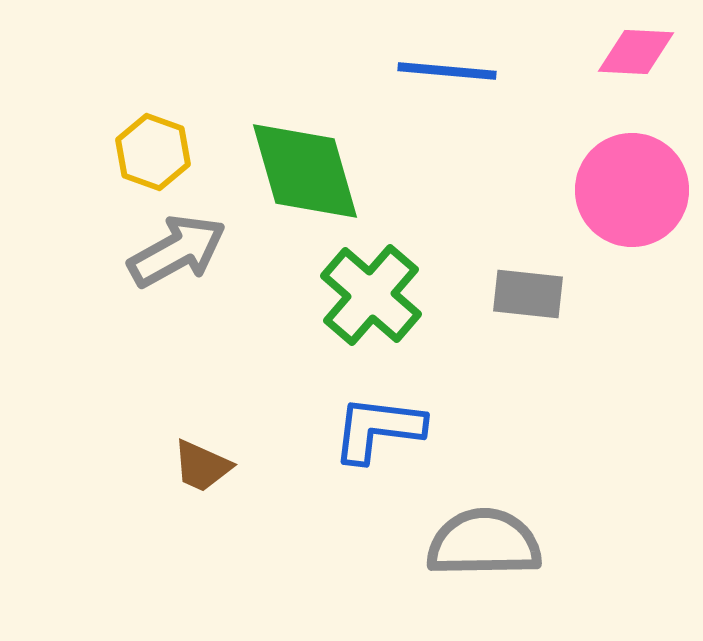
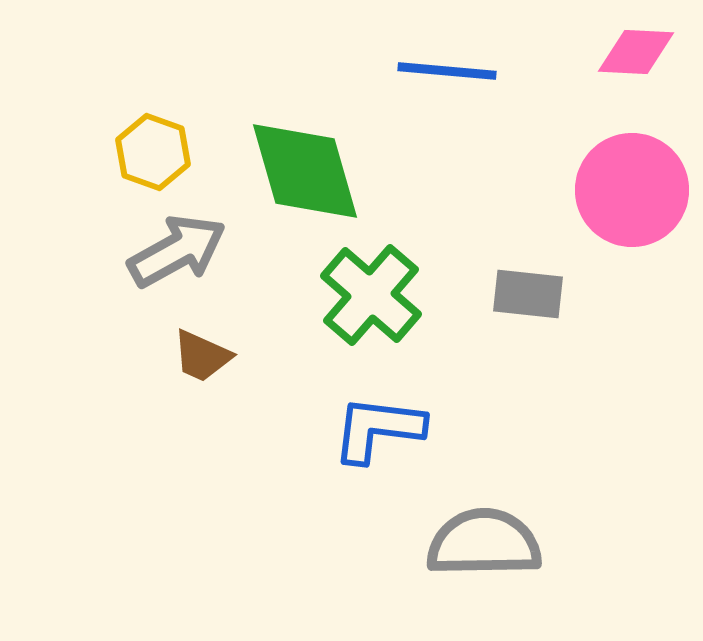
brown trapezoid: moved 110 px up
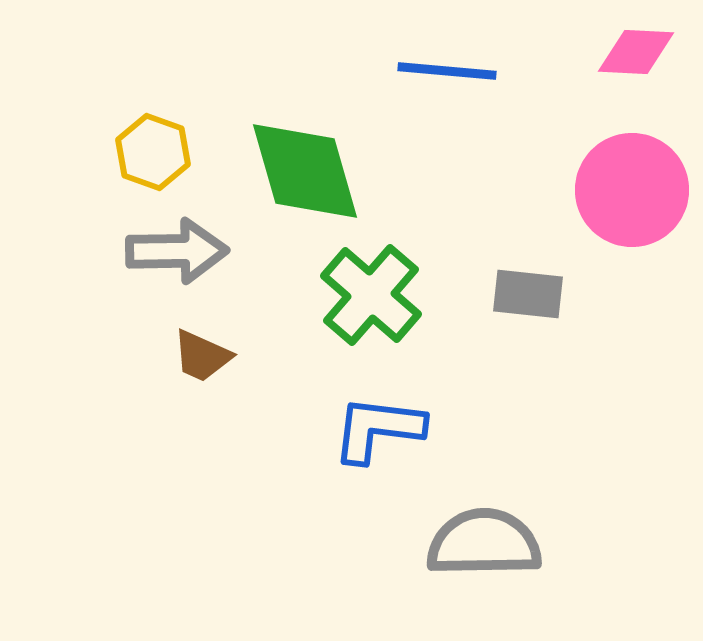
gray arrow: rotated 28 degrees clockwise
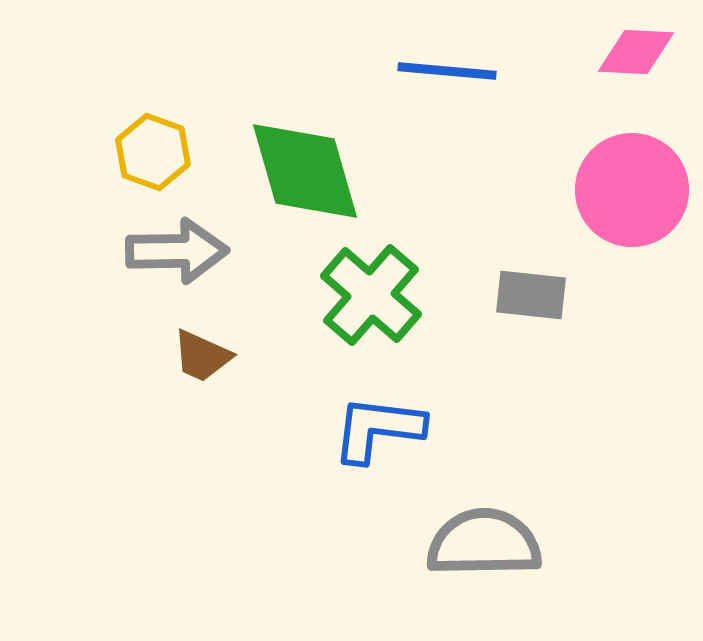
gray rectangle: moved 3 px right, 1 px down
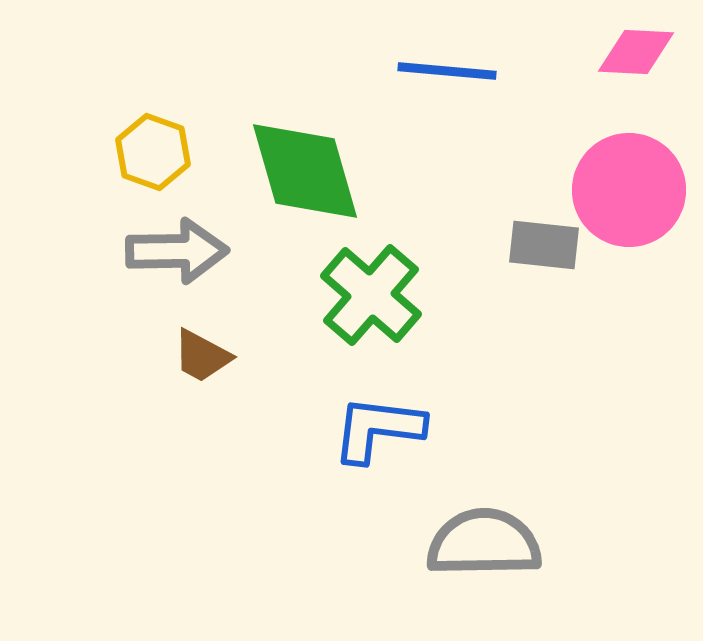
pink circle: moved 3 px left
gray rectangle: moved 13 px right, 50 px up
brown trapezoid: rotated 4 degrees clockwise
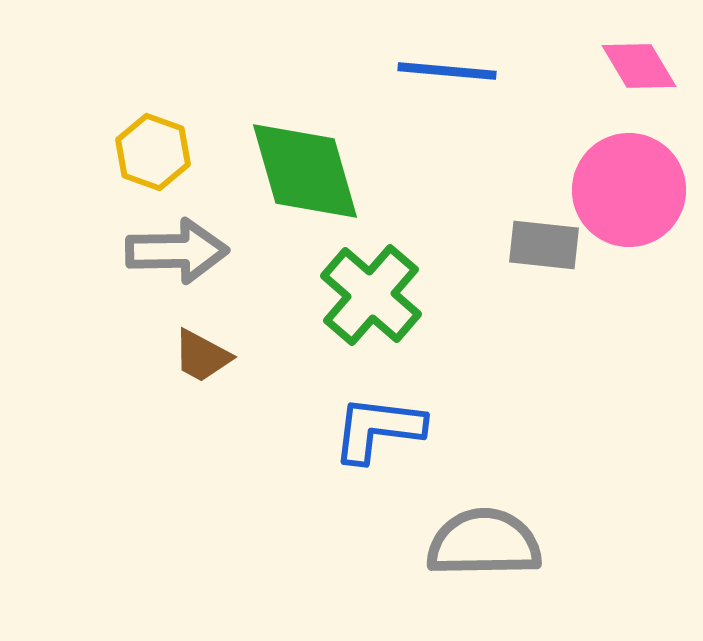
pink diamond: moved 3 px right, 14 px down; rotated 56 degrees clockwise
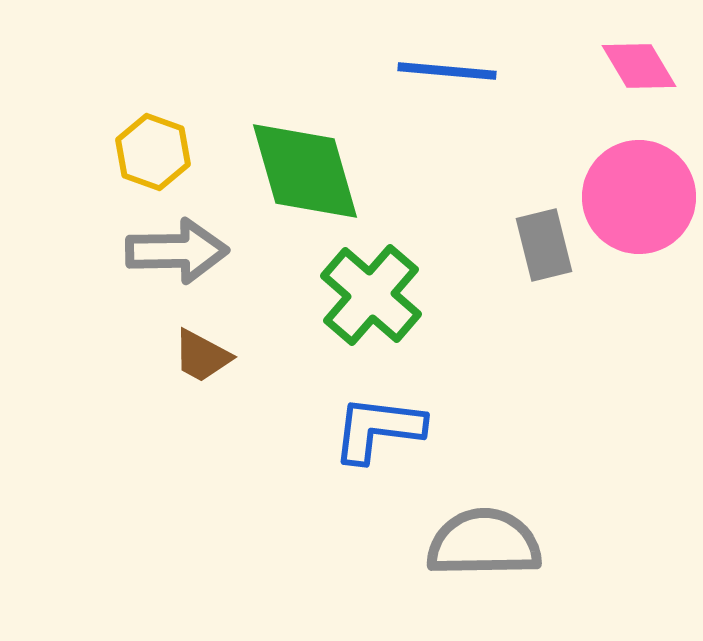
pink circle: moved 10 px right, 7 px down
gray rectangle: rotated 70 degrees clockwise
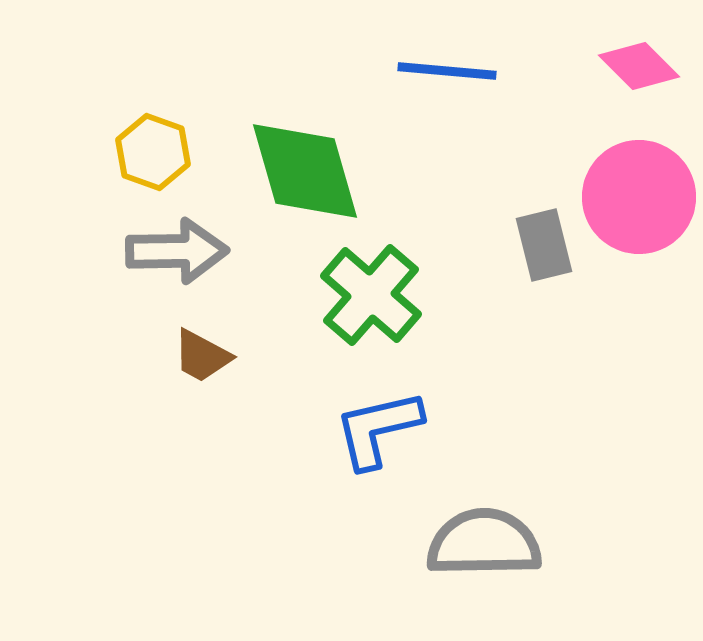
pink diamond: rotated 14 degrees counterclockwise
blue L-shape: rotated 20 degrees counterclockwise
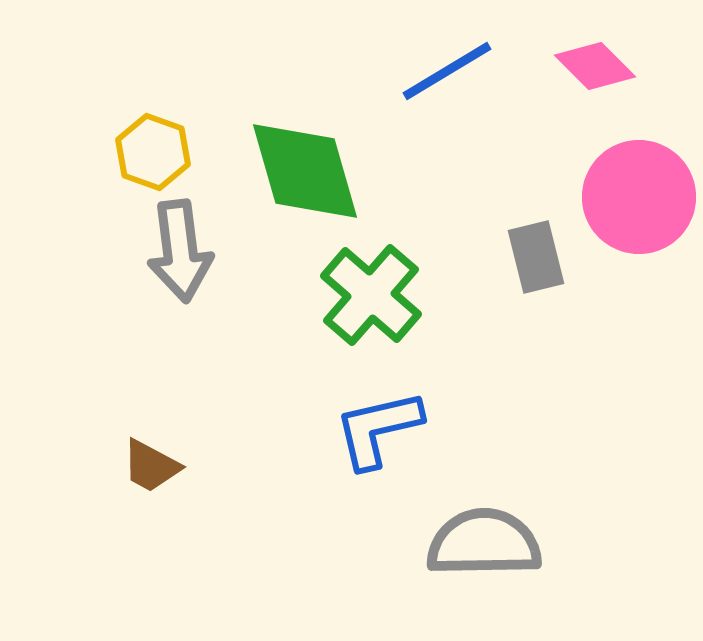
pink diamond: moved 44 px left
blue line: rotated 36 degrees counterclockwise
gray rectangle: moved 8 px left, 12 px down
gray arrow: moved 3 px right; rotated 84 degrees clockwise
brown trapezoid: moved 51 px left, 110 px down
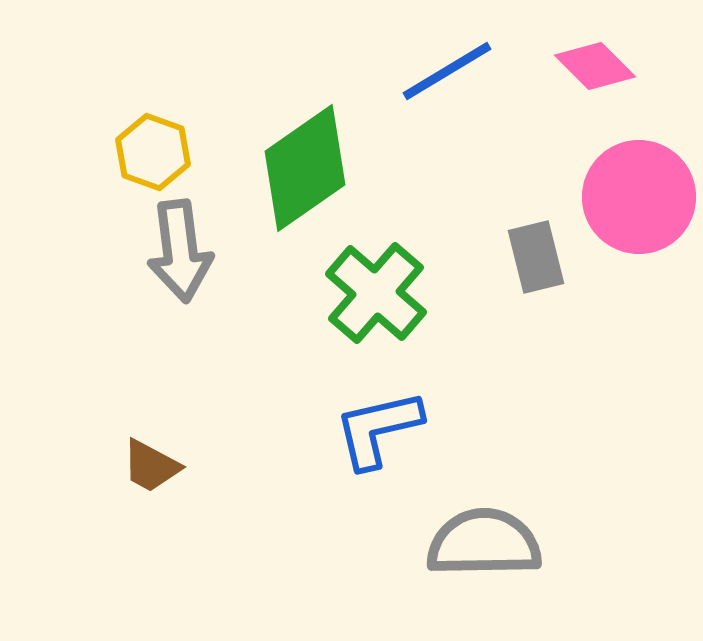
green diamond: moved 3 px up; rotated 71 degrees clockwise
green cross: moved 5 px right, 2 px up
